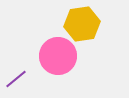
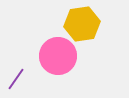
purple line: rotated 15 degrees counterclockwise
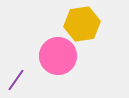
purple line: moved 1 px down
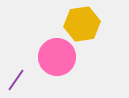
pink circle: moved 1 px left, 1 px down
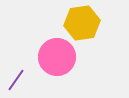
yellow hexagon: moved 1 px up
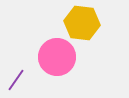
yellow hexagon: rotated 16 degrees clockwise
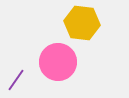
pink circle: moved 1 px right, 5 px down
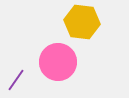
yellow hexagon: moved 1 px up
